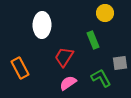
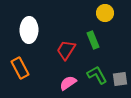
white ellipse: moved 13 px left, 5 px down
red trapezoid: moved 2 px right, 7 px up
gray square: moved 16 px down
green L-shape: moved 4 px left, 3 px up
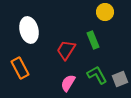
yellow circle: moved 1 px up
white ellipse: rotated 15 degrees counterclockwise
gray square: rotated 14 degrees counterclockwise
pink semicircle: rotated 24 degrees counterclockwise
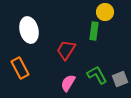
green rectangle: moved 1 px right, 9 px up; rotated 30 degrees clockwise
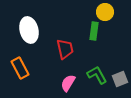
red trapezoid: moved 1 px left, 1 px up; rotated 135 degrees clockwise
